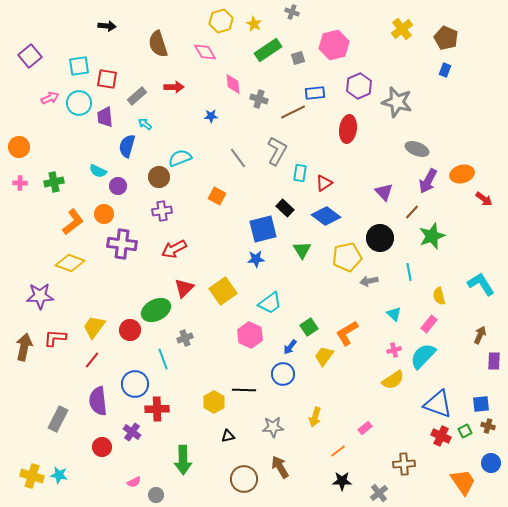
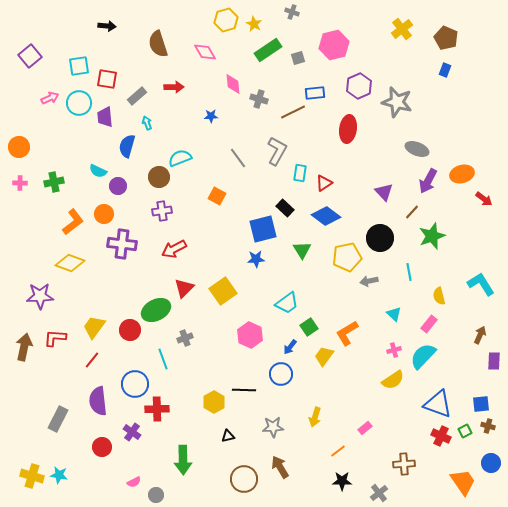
yellow hexagon at (221, 21): moved 5 px right, 1 px up
cyan arrow at (145, 124): moved 2 px right, 1 px up; rotated 32 degrees clockwise
cyan trapezoid at (270, 303): moved 17 px right
blue circle at (283, 374): moved 2 px left
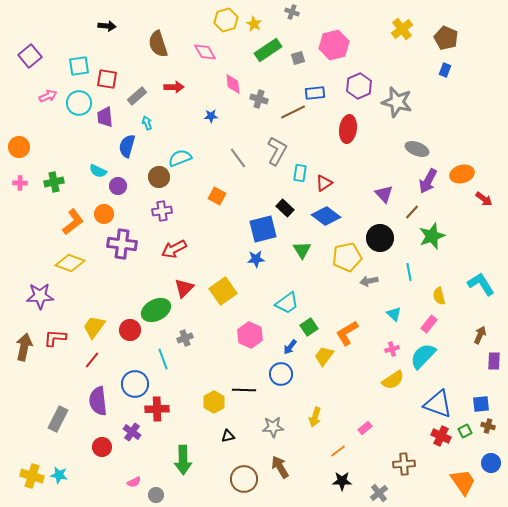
pink arrow at (50, 98): moved 2 px left, 2 px up
purple triangle at (384, 192): moved 2 px down
pink cross at (394, 350): moved 2 px left, 1 px up
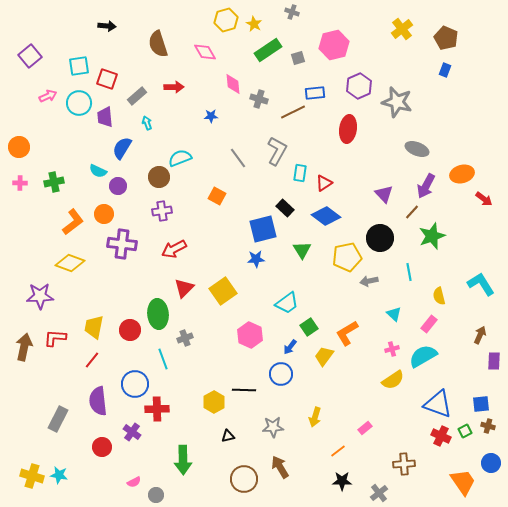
red square at (107, 79): rotated 10 degrees clockwise
blue semicircle at (127, 146): moved 5 px left, 2 px down; rotated 15 degrees clockwise
purple arrow at (428, 181): moved 2 px left, 5 px down
green ellipse at (156, 310): moved 2 px right, 4 px down; rotated 68 degrees counterclockwise
yellow trapezoid at (94, 327): rotated 25 degrees counterclockwise
cyan semicircle at (423, 356): rotated 16 degrees clockwise
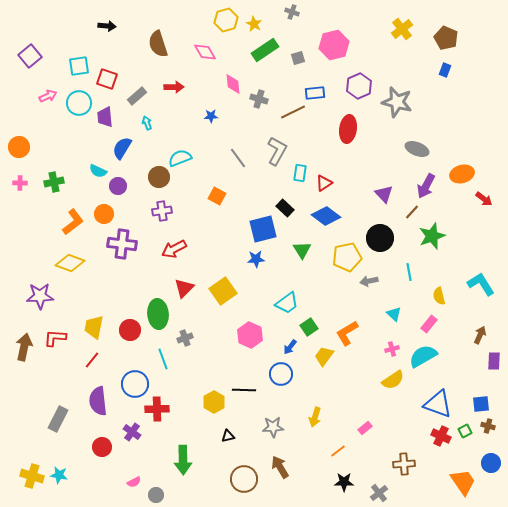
green rectangle at (268, 50): moved 3 px left
black star at (342, 481): moved 2 px right, 1 px down
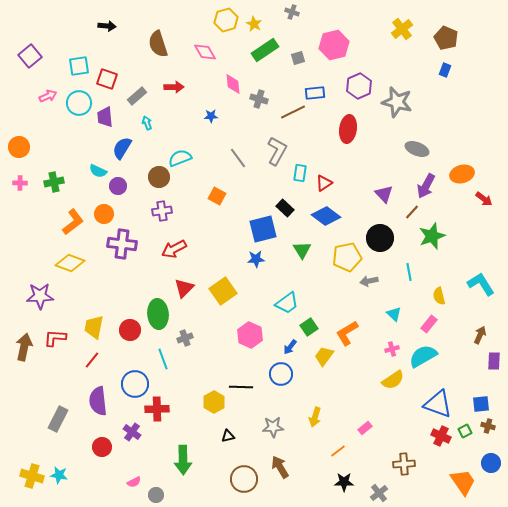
black line at (244, 390): moved 3 px left, 3 px up
